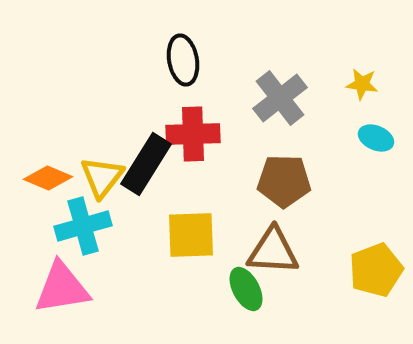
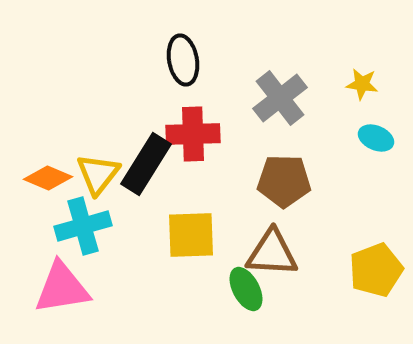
yellow triangle: moved 4 px left, 3 px up
brown triangle: moved 1 px left, 2 px down
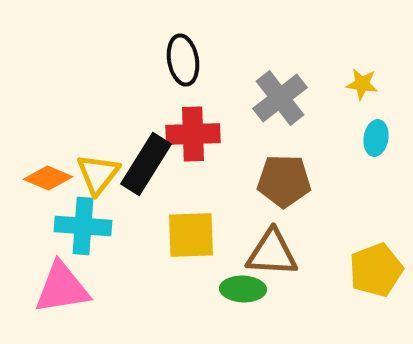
cyan ellipse: rotated 76 degrees clockwise
cyan cross: rotated 20 degrees clockwise
green ellipse: moved 3 px left; rotated 60 degrees counterclockwise
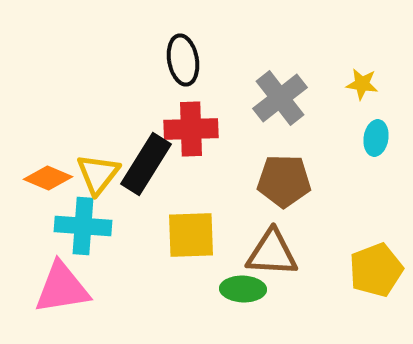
red cross: moved 2 px left, 5 px up
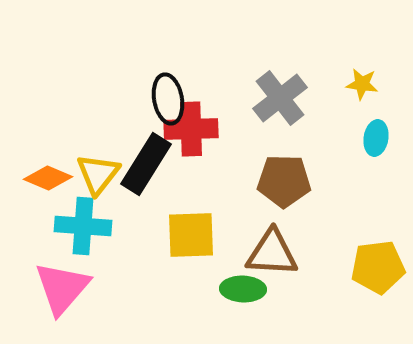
black ellipse: moved 15 px left, 39 px down
yellow pentagon: moved 2 px right, 3 px up; rotated 14 degrees clockwise
pink triangle: rotated 40 degrees counterclockwise
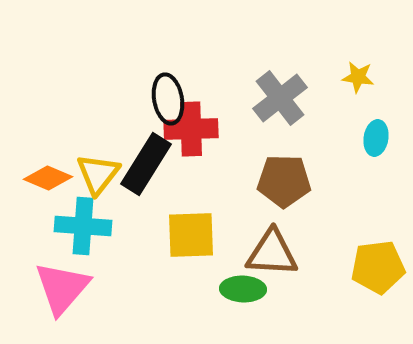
yellow star: moved 4 px left, 7 px up
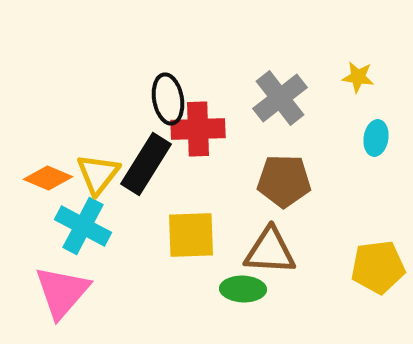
red cross: moved 7 px right
cyan cross: rotated 24 degrees clockwise
brown triangle: moved 2 px left, 2 px up
pink triangle: moved 4 px down
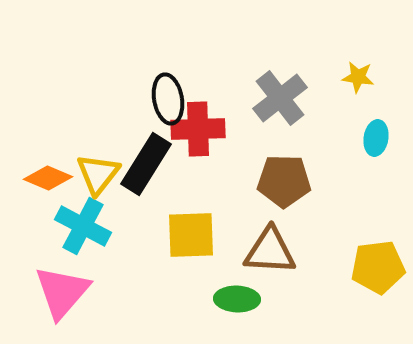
green ellipse: moved 6 px left, 10 px down
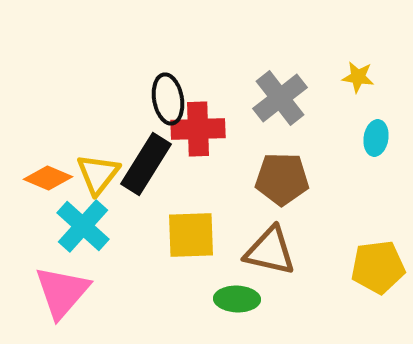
brown pentagon: moved 2 px left, 2 px up
cyan cross: rotated 14 degrees clockwise
brown triangle: rotated 10 degrees clockwise
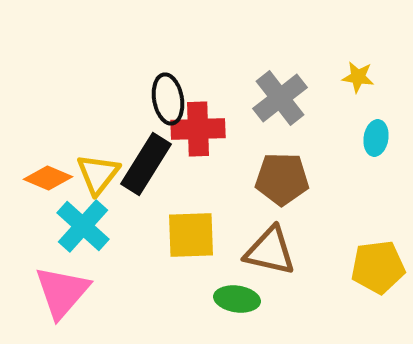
green ellipse: rotated 6 degrees clockwise
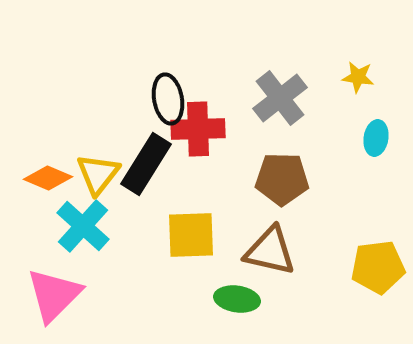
pink triangle: moved 8 px left, 3 px down; rotated 4 degrees clockwise
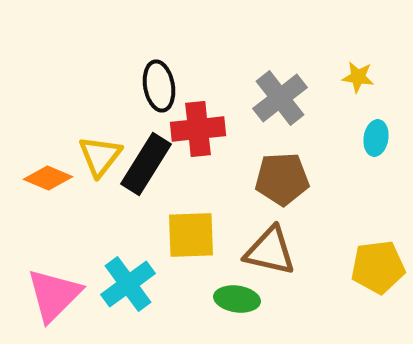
black ellipse: moved 9 px left, 13 px up
red cross: rotated 4 degrees counterclockwise
yellow triangle: moved 2 px right, 18 px up
brown pentagon: rotated 4 degrees counterclockwise
cyan cross: moved 45 px right, 58 px down; rotated 12 degrees clockwise
